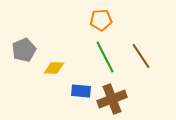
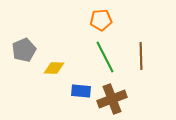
brown line: rotated 32 degrees clockwise
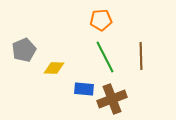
blue rectangle: moved 3 px right, 2 px up
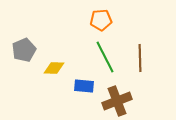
brown line: moved 1 px left, 2 px down
blue rectangle: moved 3 px up
brown cross: moved 5 px right, 2 px down
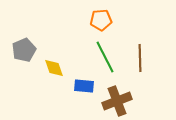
yellow diamond: rotated 70 degrees clockwise
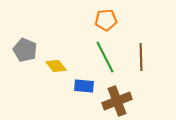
orange pentagon: moved 5 px right
gray pentagon: moved 1 px right; rotated 25 degrees counterclockwise
brown line: moved 1 px right, 1 px up
yellow diamond: moved 2 px right, 2 px up; rotated 20 degrees counterclockwise
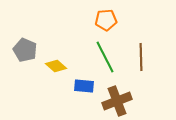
yellow diamond: rotated 10 degrees counterclockwise
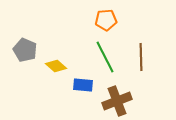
blue rectangle: moved 1 px left, 1 px up
